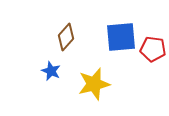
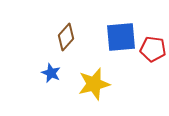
blue star: moved 2 px down
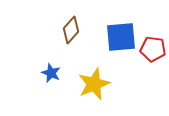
brown diamond: moved 5 px right, 7 px up
yellow star: rotated 8 degrees counterclockwise
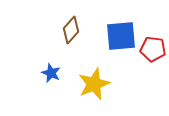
blue square: moved 1 px up
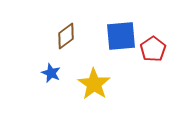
brown diamond: moved 5 px left, 6 px down; rotated 12 degrees clockwise
red pentagon: rotated 30 degrees clockwise
yellow star: rotated 16 degrees counterclockwise
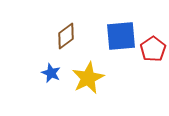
yellow star: moved 6 px left, 6 px up; rotated 12 degrees clockwise
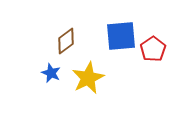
brown diamond: moved 5 px down
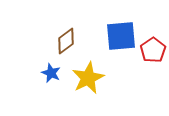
red pentagon: moved 1 px down
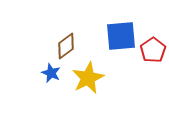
brown diamond: moved 5 px down
